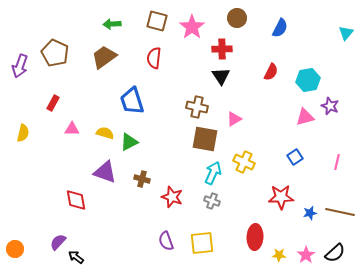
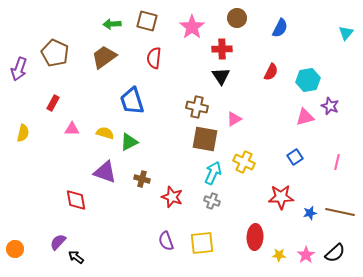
brown square at (157, 21): moved 10 px left
purple arrow at (20, 66): moved 1 px left, 3 px down
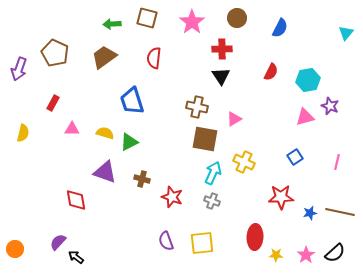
brown square at (147, 21): moved 3 px up
pink star at (192, 27): moved 5 px up
yellow star at (279, 255): moved 3 px left
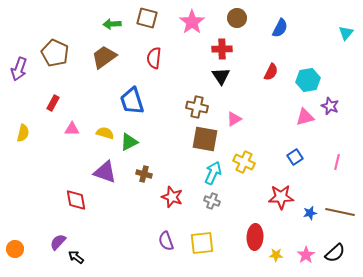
brown cross at (142, 179): moved 2 px right, 5 px up
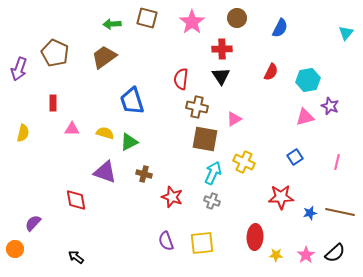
red semicircle at (154, 58): moved 27 px right, 21 px down
red rectangle at (53, 103): rotated 28 degrees counterclockwise
purple semicircle at (58, 242): moved 25 px left, 19 px up
